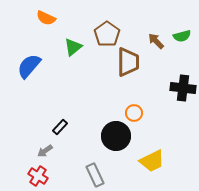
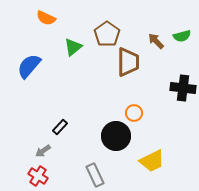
gray arrow: moved 2 px left
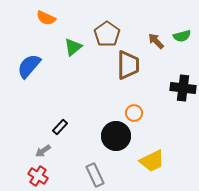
brown trapezoid: moved 3 px down
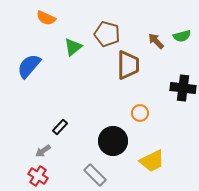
brown pentagon: rotated 20 degrees counterclockwise
orange circle: moved 6 px right
black circle: moved 3 px left, 5 px down
gray rectangle: rotated 20 degrees counterclockwise
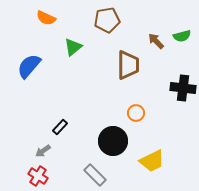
brown pentagon: moved 14 px up; rotated 25 degrees counterclockwise
orange circle: moved 4 px left
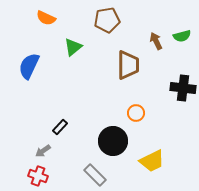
brown arrow: rotated 18 degrees clockwise
blue semicircle: rotated 16 degrees counterclockwise
red cross: rotated 12 degrees counterclockwise
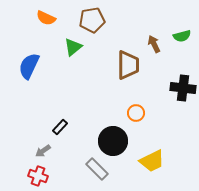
brown pentagon: moved 15 px left
brown arrow: moved 2 px left, 3 px down
gray rectangle: moved 2 px right, 6 px up
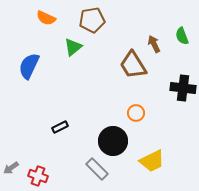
green semicircle: rotated 84 degrees clockwise
brown trapezoid: moved 5 px right; rotated 148 degrees clockwise
black rectangle: rotated 21 degrees clockwise
gray arrow: moved 32 px left, 17 px down
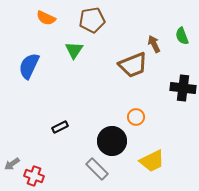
green triangle: moved 1 px right, 3 px down; rotated 18 degrees counterclockwise
brown trapezoid: rotated 80 degrees counterclockwise
orange circle: moved 4 px down
black circle: moved 1 px left
gray arrow: moved 1 px right, 4 px up
red cross: moved 4 px left
